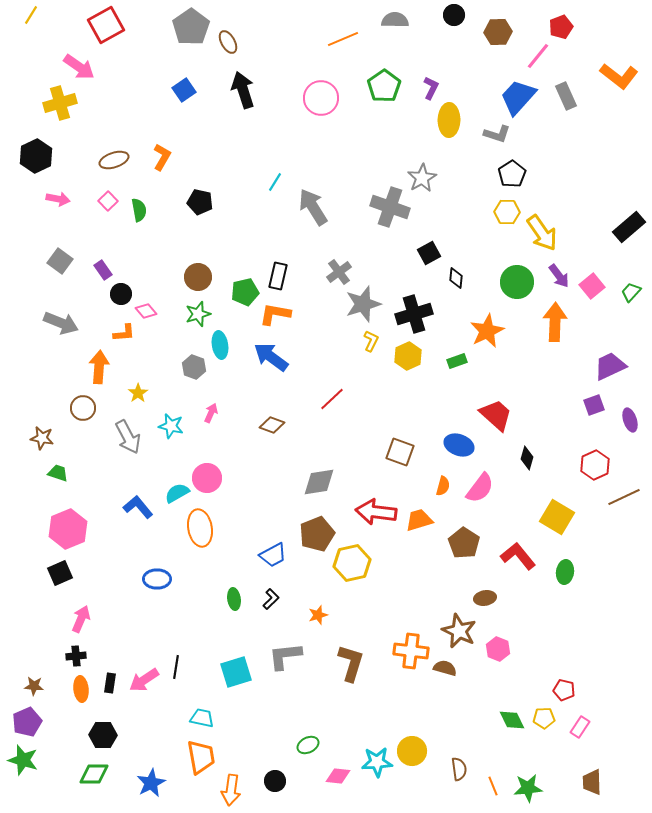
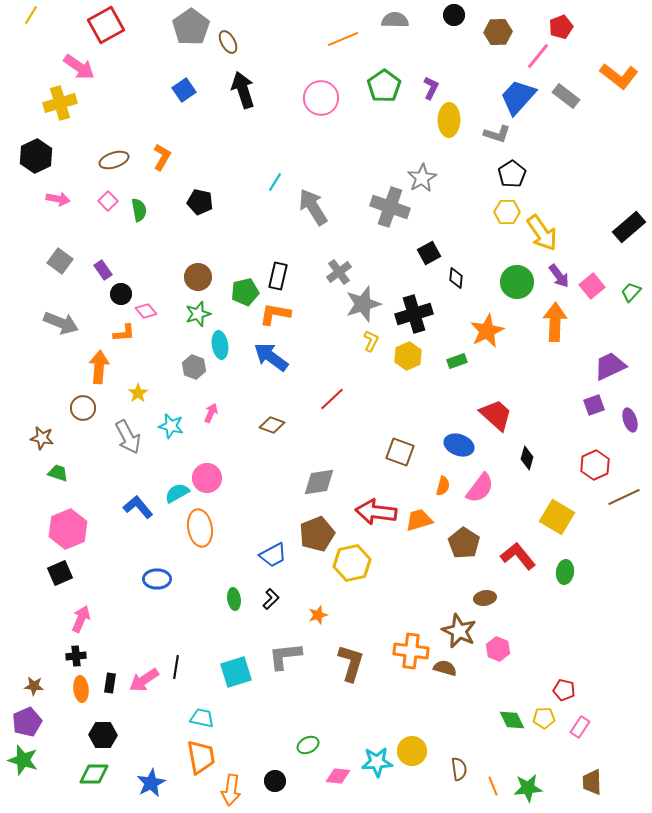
gray rectangle at (566, 96): rotated 28 degrees counterclockwise
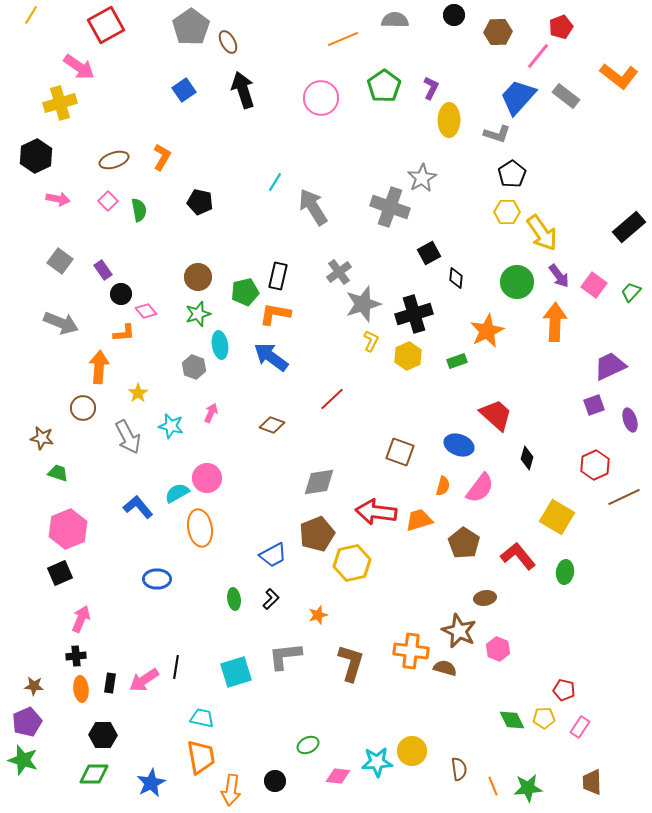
pink square at (592, 286): moved 2 px right, 1 px up; rotated 15 degrees counterclockwise
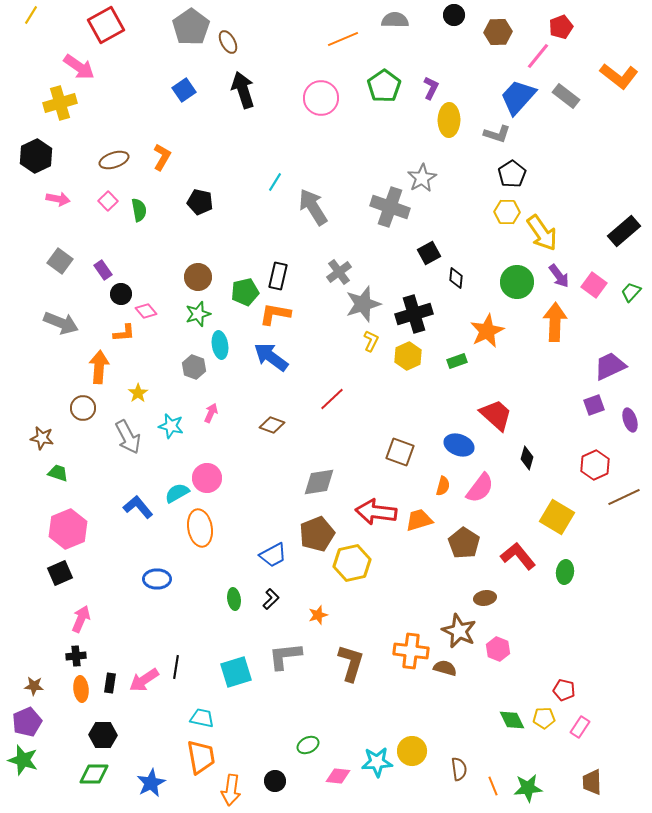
black rectangle at (629, 227): moved 5 px left, 4 px down
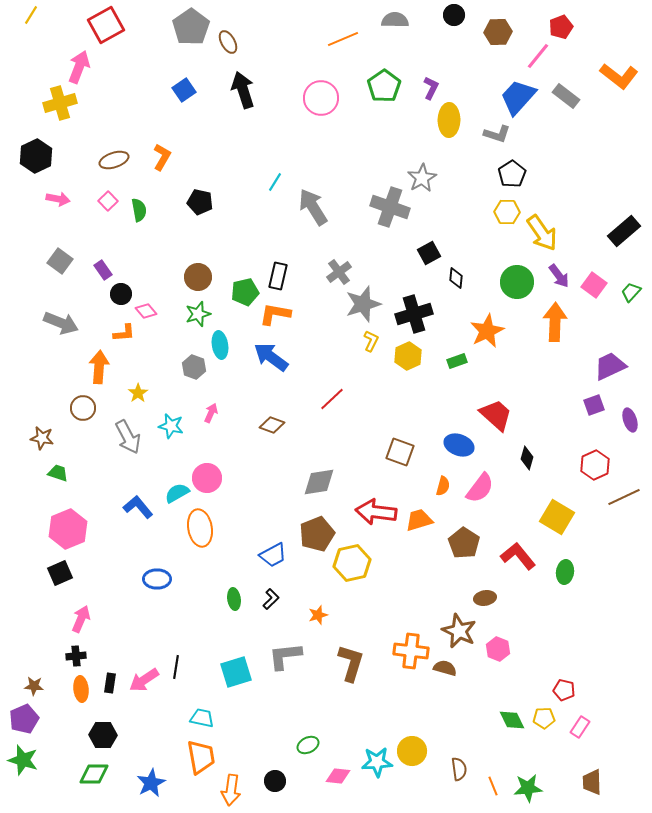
pink arrow at (79, 67): rotated 104 degrees counterclockwise
purple pentagon at (27, 722): moved 3 px left, 3 px up
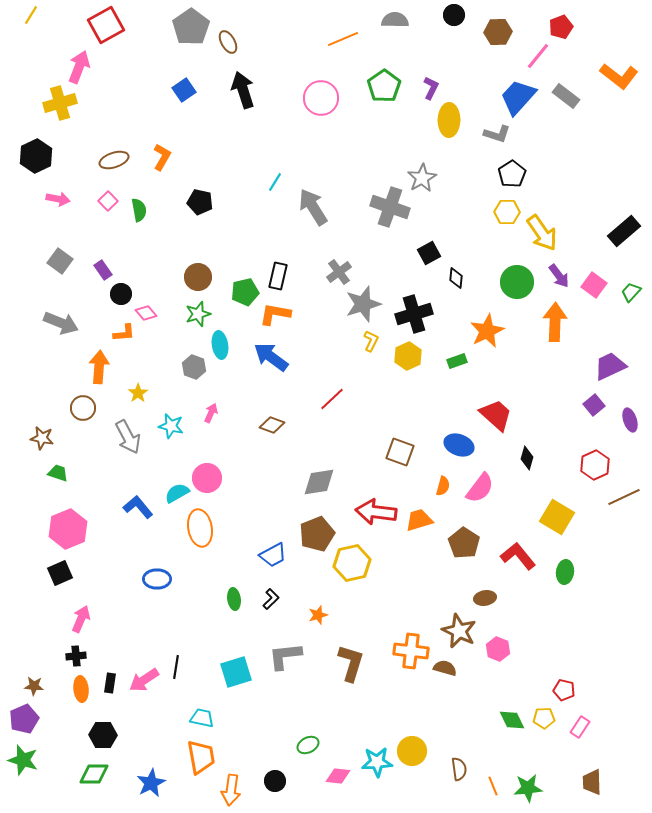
pink diamond at (146, 311): moved 2 px down
purple square at (594, 405): rotated 20 degrees counterclockwise
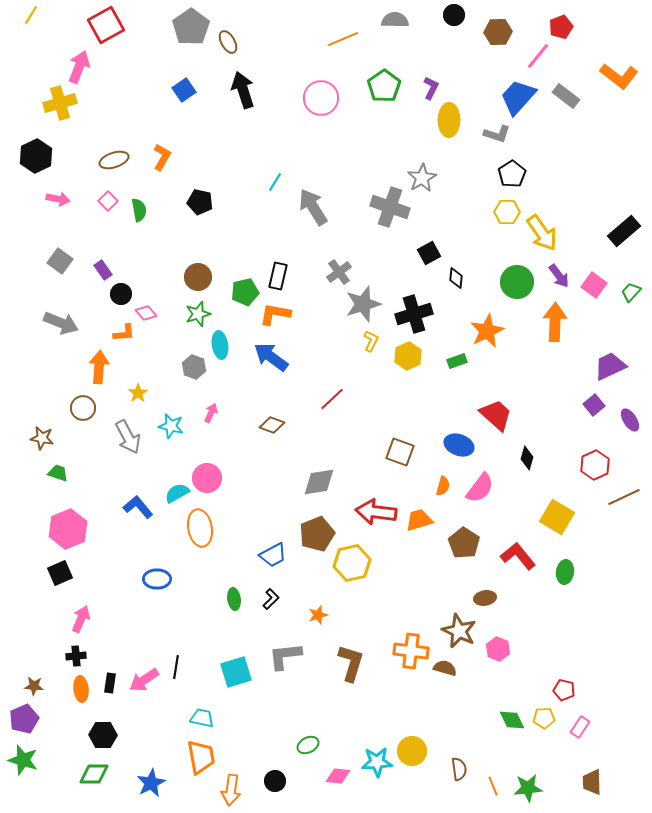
purple ellipse at (630, 420): rotated 15 degrees counterclockwise
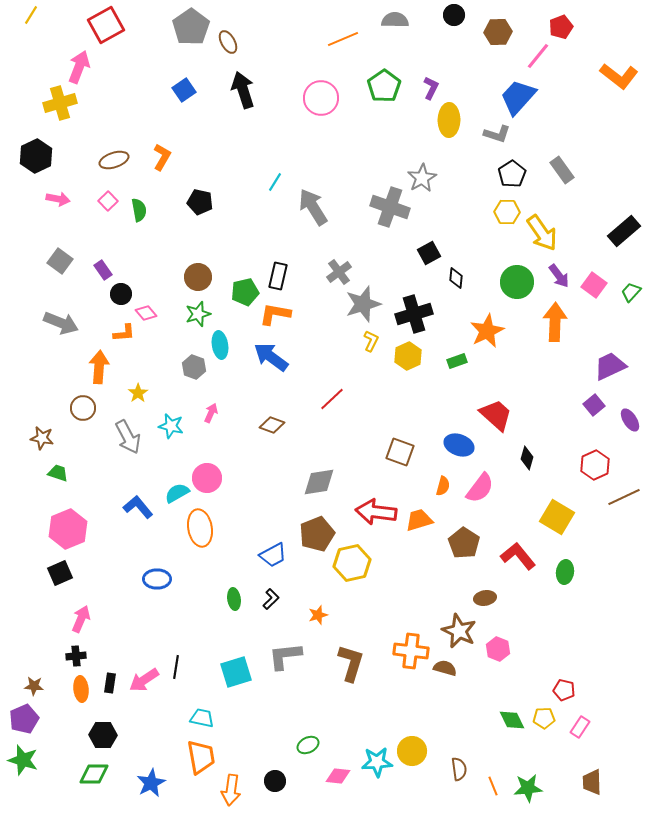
gray rectangle at (566, 96): moved 4 px left, 74 px down; rotated 16 degrees clockwise
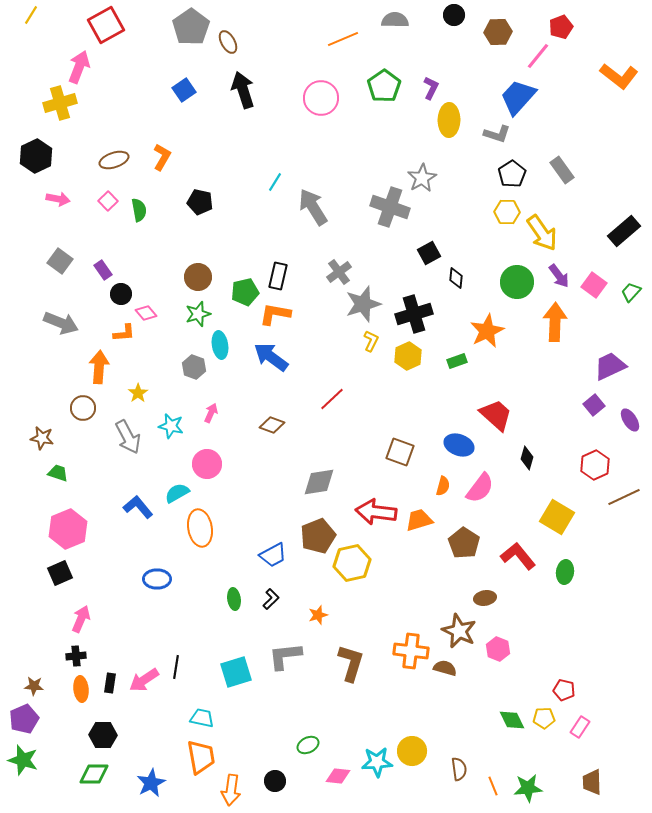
pink circle at (207, 478): moved 14 px up
brown pentagon at (317, 534): moved 1 px right, 2 px down
